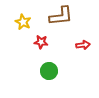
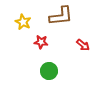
red arrow: rotated 48 degrees clockwise
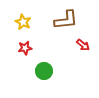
brown L-shape: moved 5 px right, 4 px down
red star: moved 16 px left, 6 px down; rotated 16 degrees counterclockwise
green circle: moved 5 px left
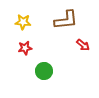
yellow star: rotated 21 degrees counterclockwise
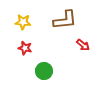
brown L-shape: moved 1 px left
red star: rotated 24 degrees clockwise
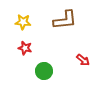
red arrow: moved 15 px down
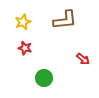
yellow star: rotated 28 degrees counterclockwise
red arrow: moved 1 px up
green circle: moved 7 px down
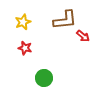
red arrow: moved 23 px up
